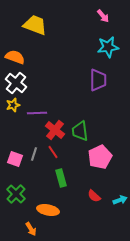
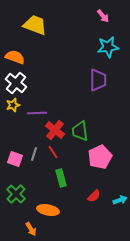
red semicircle: rotated 88 degrees counterclockwise
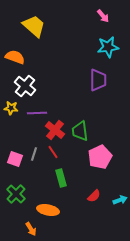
yellow trapezoid: moved 1 px left, 1 px down; rotated 20 degrees clockwise
white cross: moved 9 px right, 3 px down
yellow star: moved 2 px left, 3 px down; rotated 24 degrees clockwise
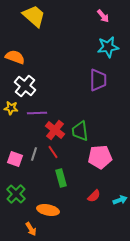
yellow trapezoid: moved 10 px up
pink pentagon: rotated 20 degrees clockwise
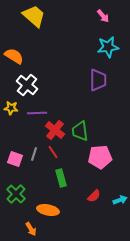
orange semicircle: moved 1 px left, 1 px up; rotated 12 degrees clockwise
white cross: moved 2 px right, 1 px up
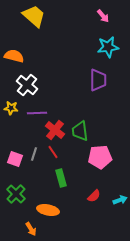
orange semicircle: rotated 18 degrees counterclockwise
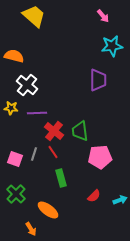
cyan star: moved 4 px right, 1 px up
red cross: moved 1 px left, 1 px down
orange ellipse: rotated 25 degrees clockwise
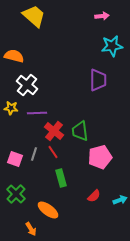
pink arrow: moved 1 px left; rotated 56 degrees counterclockwise
pink pentagon: rotated 10 degrees counterclockwise
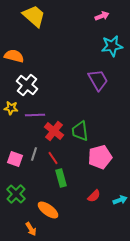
pink arrow: rotated 16 degrees counterclockwise
purple trapezoid: rotated 30 degrees counterclockwise
purple line: moved 2 px left, 2 px down
red line: moved 6 px down
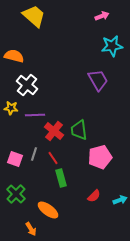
green trapezoid: moved 1 px left, 1 px up
